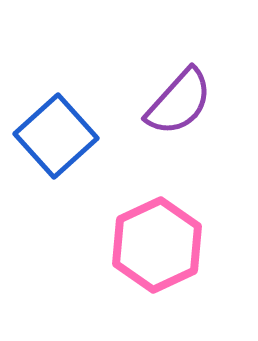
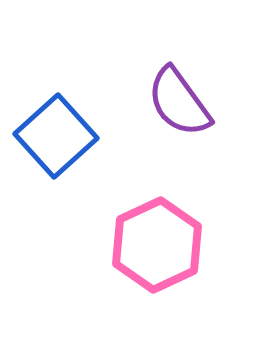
purple semicircle: rotated 102 degrees clockwise
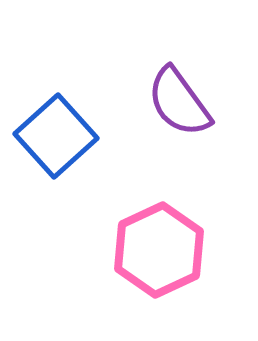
pink hexagon: moved 2 px right, 5 px down
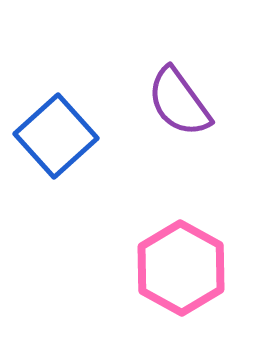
pink hexagon: moved 22 px right, 18 px down; rotated 6 degrees counterclockwise
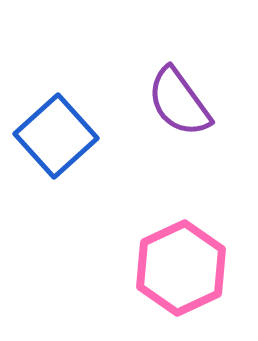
pink hexagon: rotated 6 degrees clockwise
